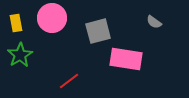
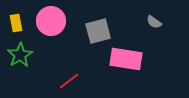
pink circle: moved 1 px left, 3 px down
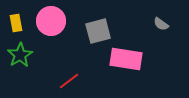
gray semicircle: moved 7 px right, 2 px down
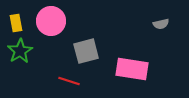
gray semicircle: rotated 49 degrees counterclockwise
gray square: moved 12 px left, 20 px down
green star: moved 4 px up
pink rectangle: moved 6 px right, 10 px down
red line: rotated 55 degrees clockwise
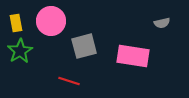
gray semicircle: moved 1 px right, 1 px up
gray square: moved 2 px left, 5 px up
pink rectangle: moved 1 px right, 13 px up
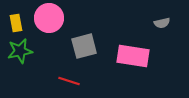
pink circle: moved 2 px left, 3 px up
green star: rotated 20 degrees clockwise
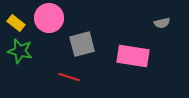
yellow rectangle: rotated 42 degrees counterclockwise
gray square: moved 2 px left, 2 px up
green star: rotated 25 degrees clockwise
red line: moved 4 px up
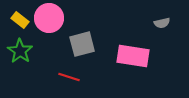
yellow rectangle: moved 4 px right, 3 px up
green star: rotated 20 degrees clockwise
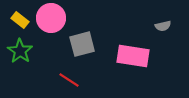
pink circle: moved 2 px right
gray semicircle: moved 1 px right, 3 px down
red line: moved 3 px down; rotated 15 degrees clockwise
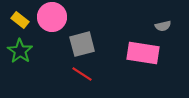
pink circle: moved 1 px right, 1 px up
pink rectangle: moved 10 px right, 3 px up
red line: moved 13 px right, 6 px up
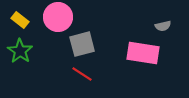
pink circle: moved 6 px right
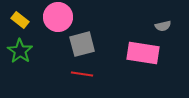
red line: rotated 25 degrees counterclockwise
